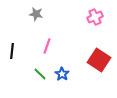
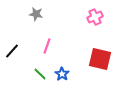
black line: rotated 35 degrees clockwise
red square: moved 1 px right, 1 px up; rotated 20 degrees counterclockwise
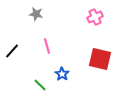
pink line: rotated 35 degrees counterclockwise
green line: moved 11 px down
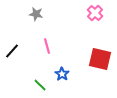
pink cross: moved 4 px up; rotated 21 degrees counterclockwise
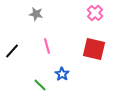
red square: moved 6 px left, 10 px up
